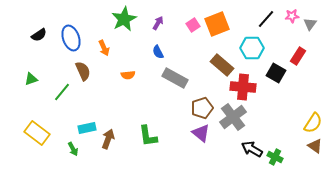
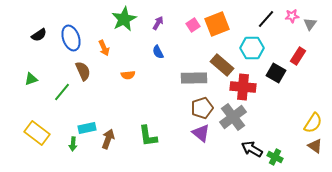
gray rectangle: moved 19 px right; rotated 30 degrees counterclockwise
green arrow: moved 5 px up; rotated 32 degrees clockwise
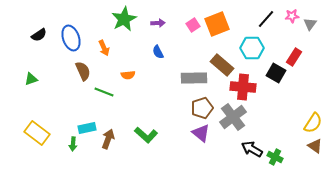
purple arrow: rotated 56 degrees clockwise
red rectangle: moved 4 px left, 1 px down
green line: moved 42 px right; rotated 72 degrees clockwise
green L-shape: moved 2 px left, 1 px up; rotated 40 degrees counterclockwise
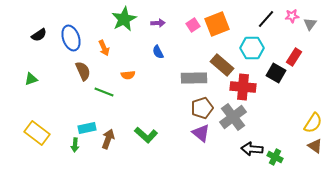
green arrow: moved 2 px right, 1 px down
black arrow: rotated 25 degrees counterclockwise
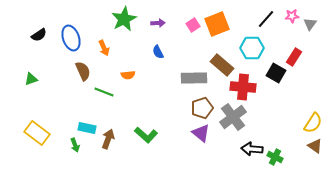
cyan rectangle: rotated 24 degrees clockwise
green arrow: rotated 24 degrees counterclockwise
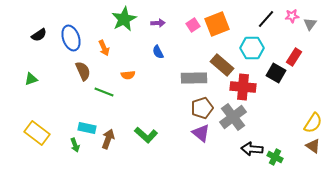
brown triangle: moved 2 px left
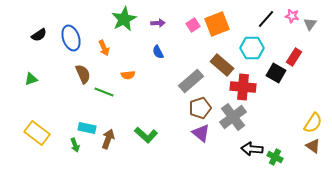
pink star: rotated 16 degrees clockwise
brown semicircle: moved 3 px down
gray rectangle: moved 3 px left, 3 px down; rotated 40 degrees counterclockwise
brown pentagon: moved 2 px left
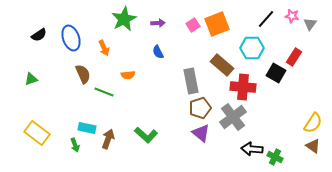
gray rectangle: rotated 60 degrees counterclockwise
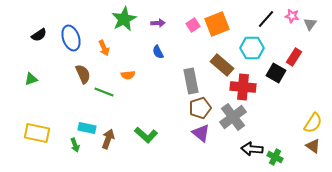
yellow rectangle: rotated 25 degrees counterclockwise
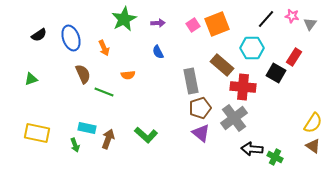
gray cross: moved 1 px right, 1 px down
